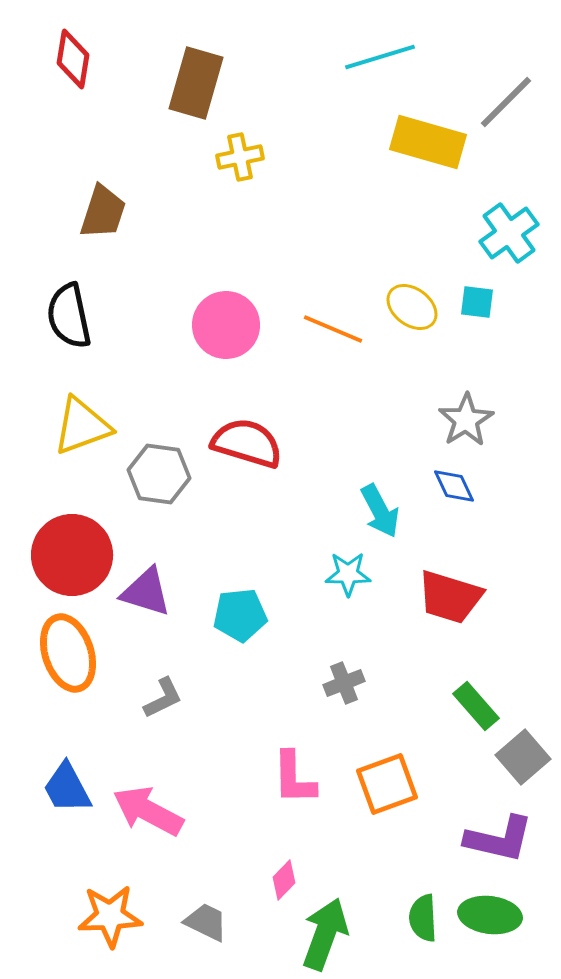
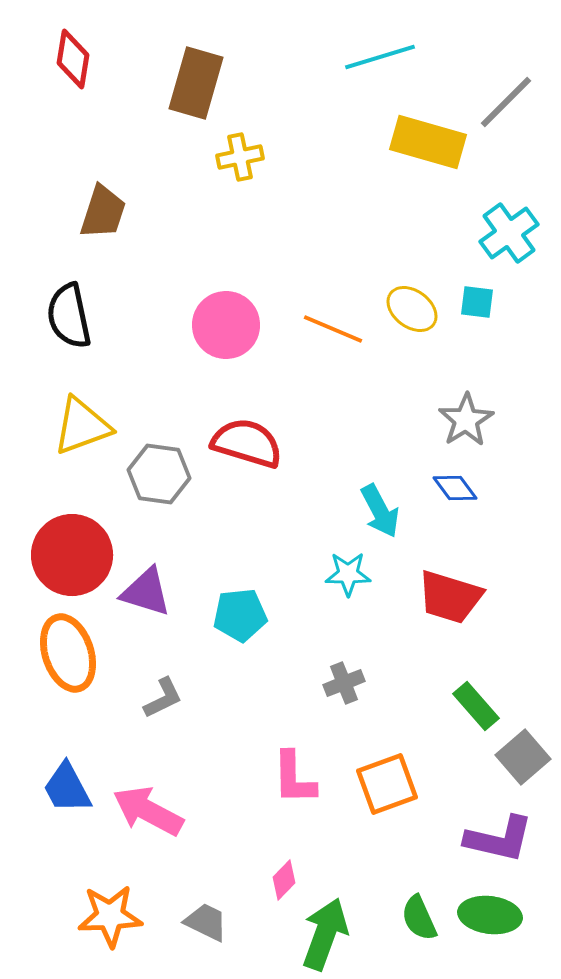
yellow ellipse: moved 2 px down
blue diamond: moved 1 px right, 2 px down; rotated 12 degrees counterclockwise
green semicircle: moved 4 px left; rotated 21 degrees counterclockwise
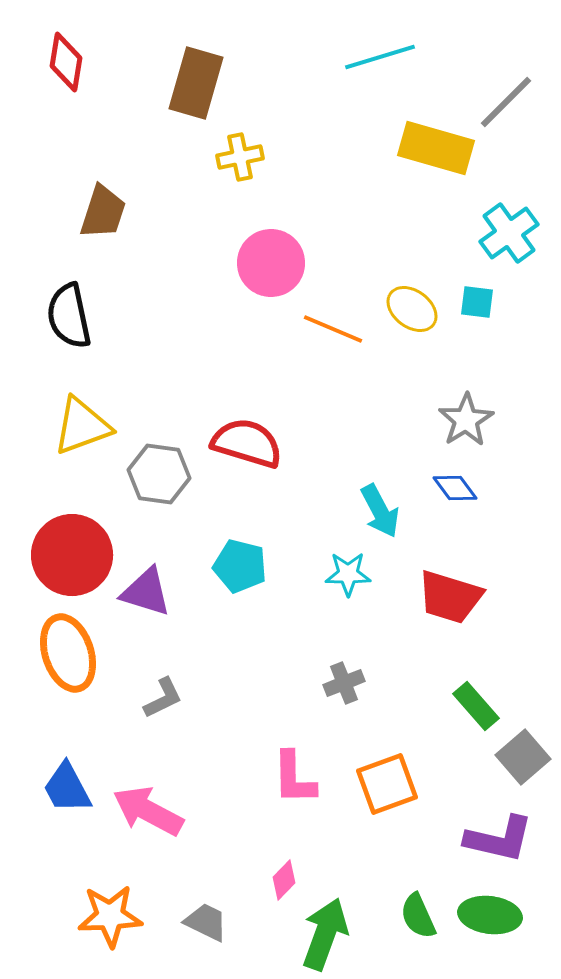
red diamond: moved 7 px left, 3 px down
yellow rectangle: moved 8 px right, 6 px down
pink circle: moved 45 px right, 62 px up
cyan pentagon: moved 49 px up; rotated 20 degrees clockwise
green semicircle: moved 1 px left, 2 px up
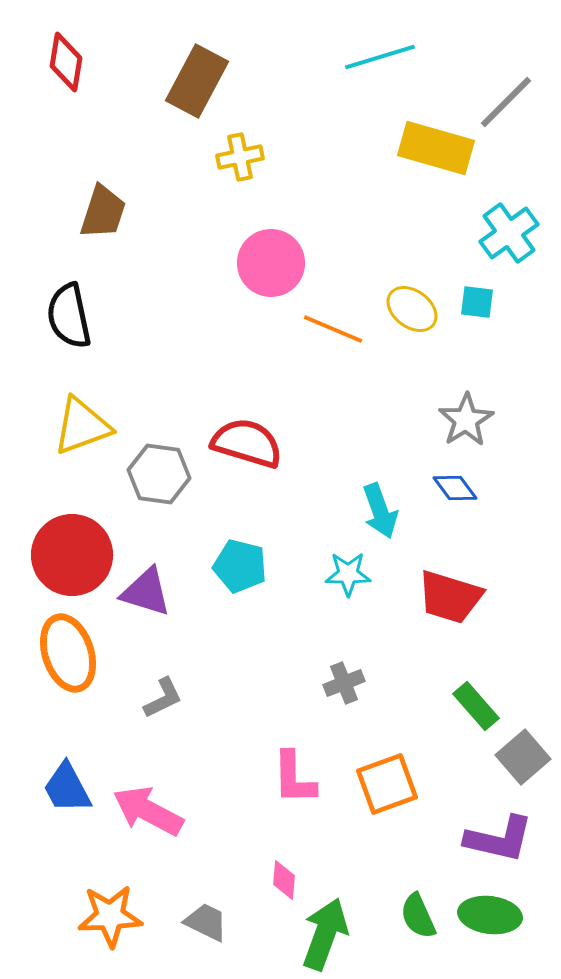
brown rectangle: moved 1 px right, 2 px up; rotated 12 degrees clockwise
cyan arrow: rotated 8 degrees clockwise
pink diamond: rotated 39 degrees counterclockwise
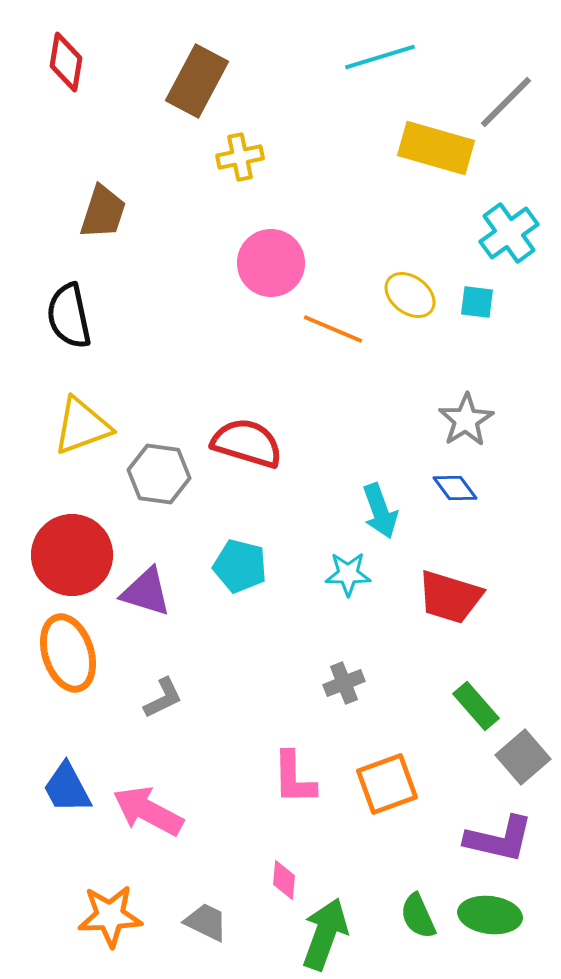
yellow ellipse: moved 2 px left, 14 px up
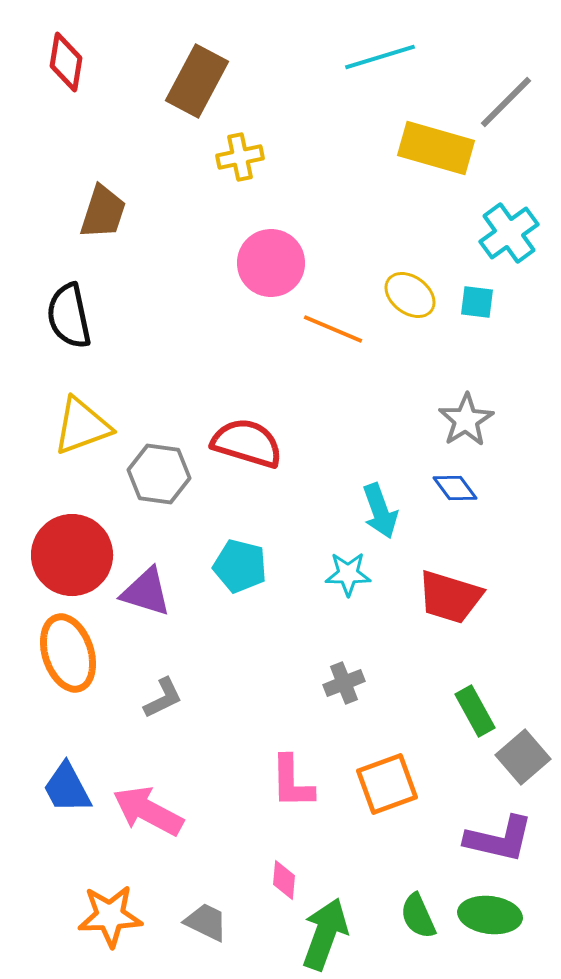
green rectangle: moved 1 px left, 5 px down; rotated 12 degrees clockwise
pink L-shape: moved 2 px left, 4 px down
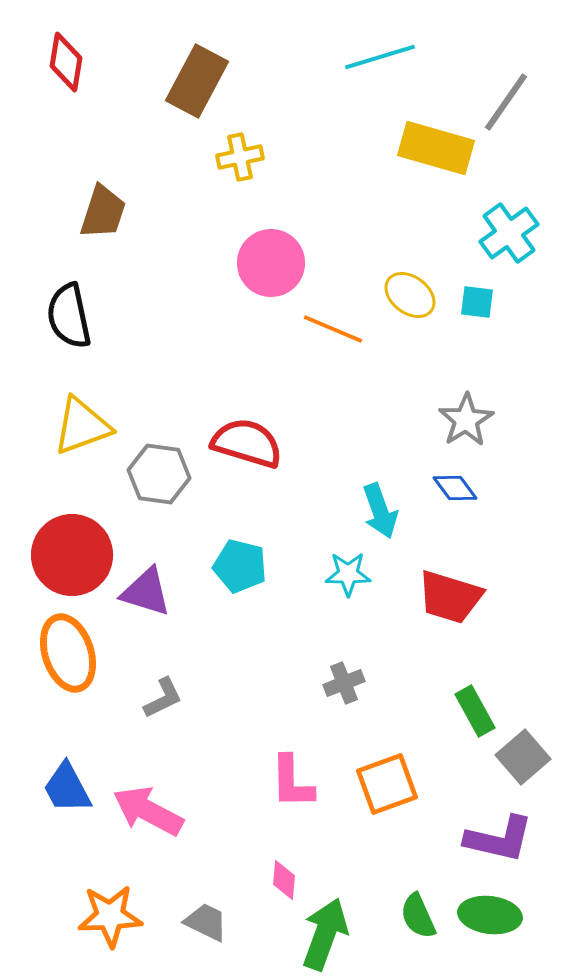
gray line: rotated 10 degrees counterclockwise
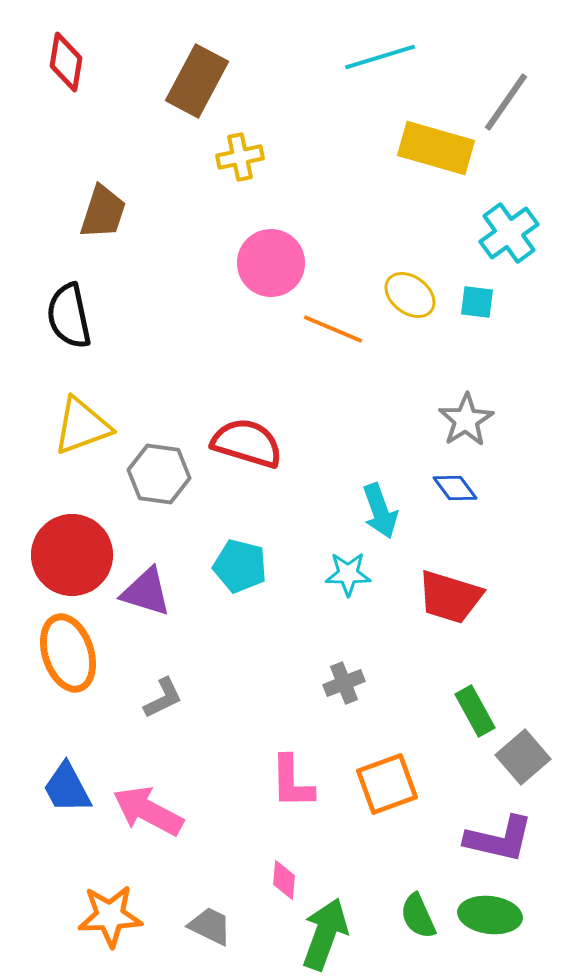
gray trapezoid: moved 4 px right, 4 px down
